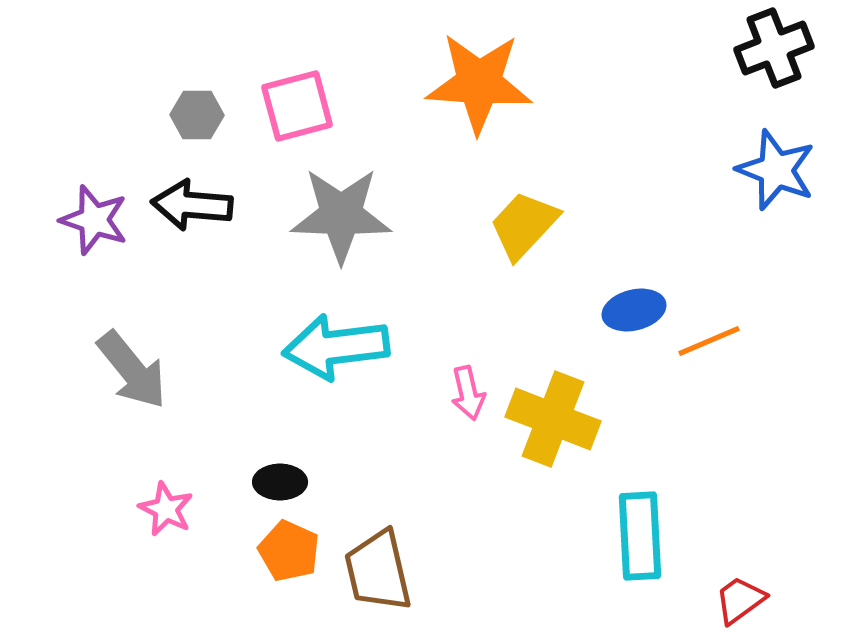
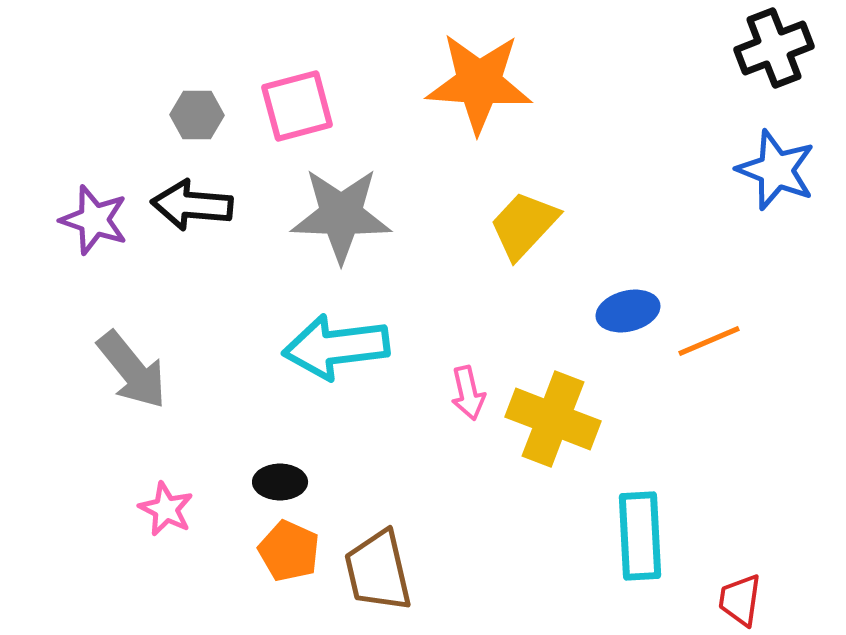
blue ellipse: moved 6 px left, 1 px down
red trapezoid: rotated 46 degrees counterclockwise
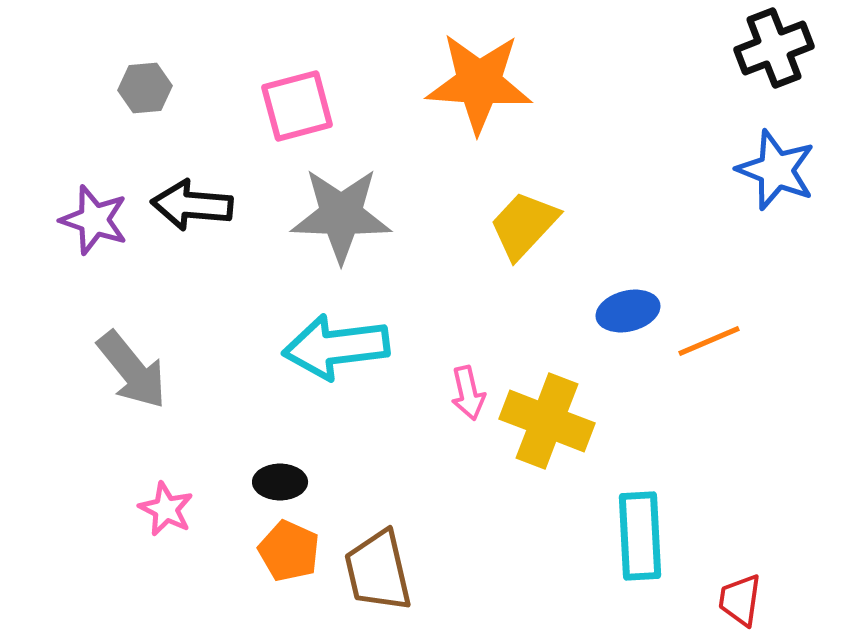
gray hexagon: moved 52 px left, 27 px up; rotated 6 degrees counterclockwise
yellow cross: moved 6 px left, 2 px down
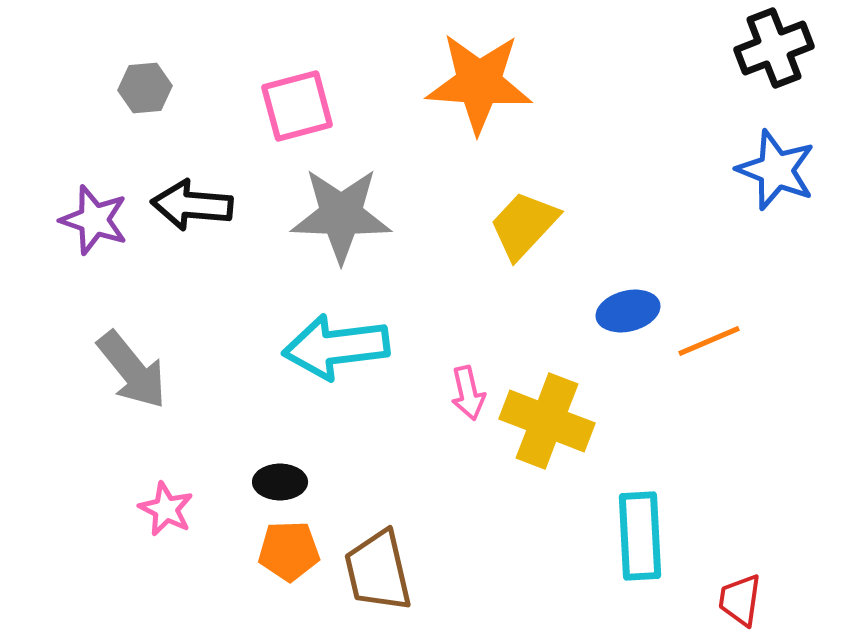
orange pentagon: rotated 26 degrees counterclockwise
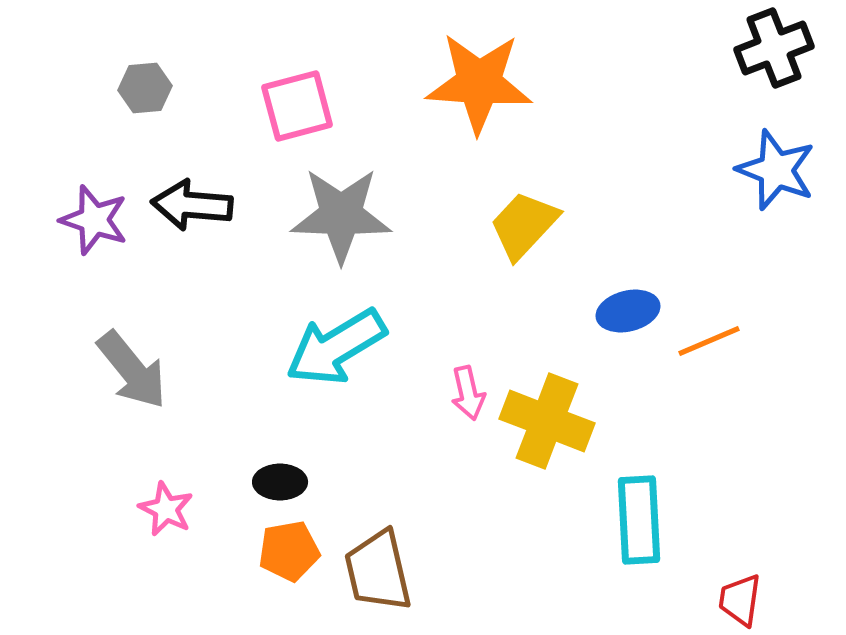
cyan arrow: rotated 24 degrees counterclockwise
cyan rectangle: moved 1 px left, 16 px up
orange pentagon: rotated 8 degrees counterclockwise
